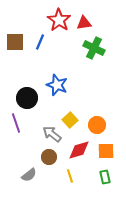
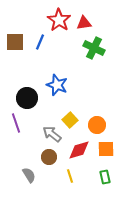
orange square: moved 2 px up
gray semicircle: rotated 84 degrees counterclockwise
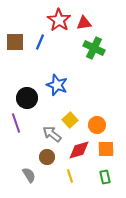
brown circle: moved 2 px left
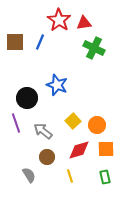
yellow square: moved 3 px right, 1 px down
gray arrow: moved 9 px left, 3 px up
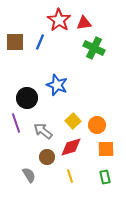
red diamond: moved 8 px left, 3 px up
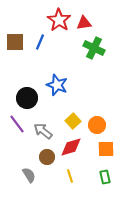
purple line: moved 1 px right, 1 px down; rotated 18 degrees counterclockwise
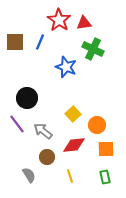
green cross: moved 1 px left, 1 px down
blue star: moved 9 px right, 18 px up
yellow square: moved 7 px up
red diamond: moved 3 px right, 2 px up; rotated 10 degrees clockwise
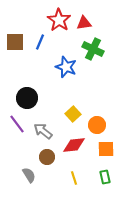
yellow line: moved 4 px right, 2 px down
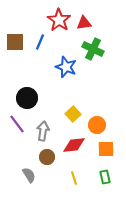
gray arrow: rotated 60 degrees clockwise
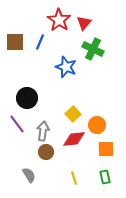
red triangle: rotated 42 degrees counterclockwise
red diamond: moved 6 px up
brown circle: moved 1 px left, 5 px up
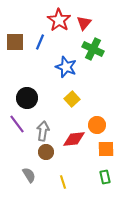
yellow square: moved 1 px left, 15 px up
yellow line: moved 11 px left, 4 px down
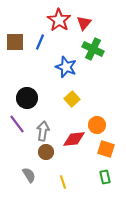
orange square: rotated 18 degrees clockwise
